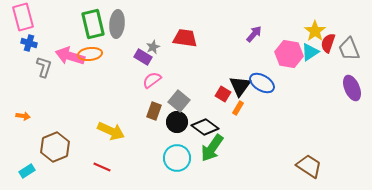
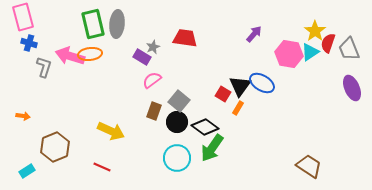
purple rectangle: moved 1 px left
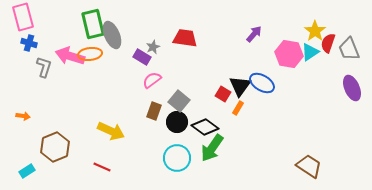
gray ellipse: moved 5 px left, 11 px down; rotated 28 degrees counterclockwise
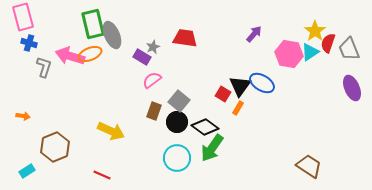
orange ellipse: rotated 15 degrees counterclockwise
red line: moved 8 px down
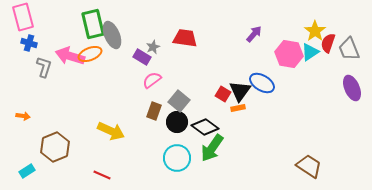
black triangle: moved 5 px down
orange rectangle: rotated 48 degrees clockwise
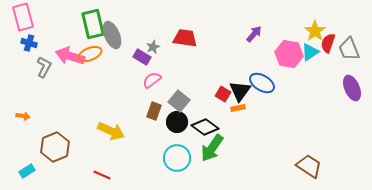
gray L-shape: rotated 10 degrees clockwise
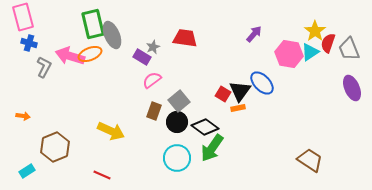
blue ellipse: rotated 15 degrees clockwise
gray square: rotated 10 degrees clockwise
brown trapezoid: moved 1 px right, 6 px up
